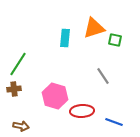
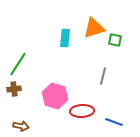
gray line: rotated 48 degrees clockwise
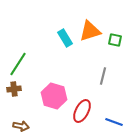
orange triangle: moved 4 px left, 3 px down
cyan rectangle: rotated 36 degrees counterclockwise
pink hexagon: moved 1 px left
red ellipse: rotated 60 degrees counterclockwise
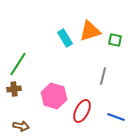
blue line: moved 2 px right, 5 px up
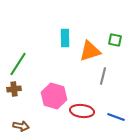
orange triangle: moved 20 px down
cyan rectangle: rotated 30 degrees clockwise
red ellipse: rotated 70 degrees clockwise
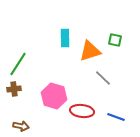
gray line: moved 2 px down; rotated 60 degrees counterclockwise
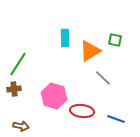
orange triangle: rotated 15 degrees counterclockwise
blue line: moved 2 px down
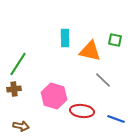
orange triangle: rotated 45 degrees clockwise
gray line: moved 2 px down
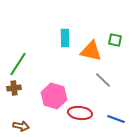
orange triangle: moved 1 px right
brown cross: moved 1 px up
red ellipse: moved 2 px left, 2 px down
